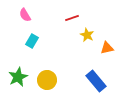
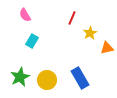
red line: rotated 48 degrees counterclockwise
yellow star: moved 3 px right, 2 px up; rotated 16 degrees clockwise
green star: moved 2 px right
blue rectangle: moved 16 px left, 3 px up; rotated 10 degrees clockwise
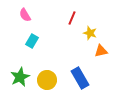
yellow star: rotated 24 degrees counterclockwise
orange triangle: moved 6 px left, 3 px down
